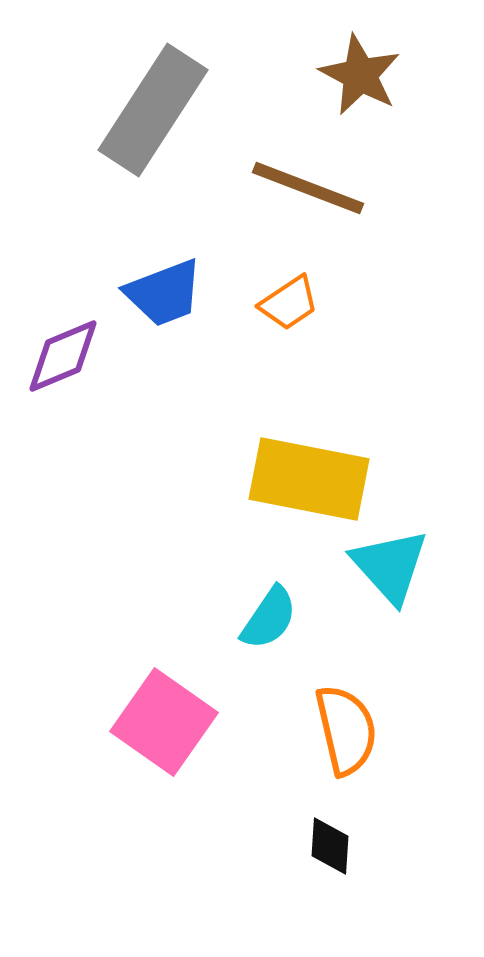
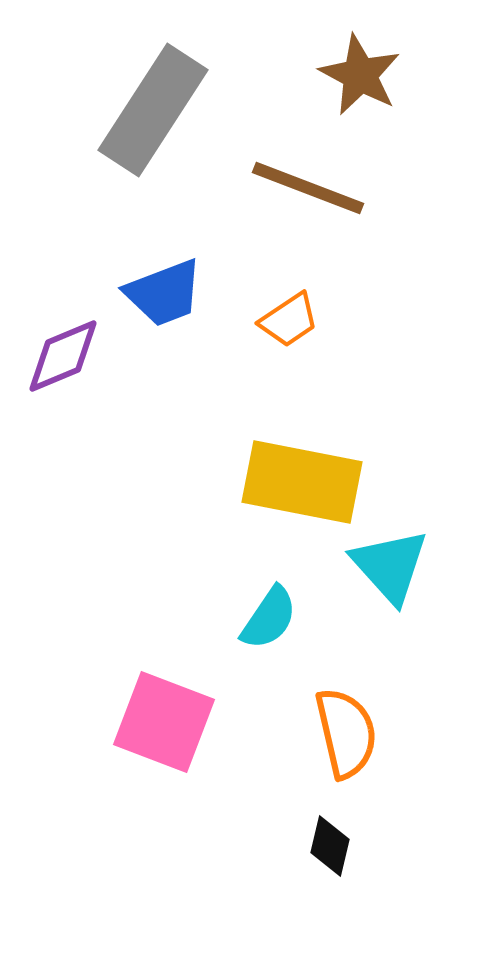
orange trapezoid: moved 17 px down
yellow rectangle: moved 7 px left, 3 px down
pink square: rotated 14 degrees counterclockwise
orange semicircle: moved 3 px down
black diamond: rotated 10 degrees clockwise
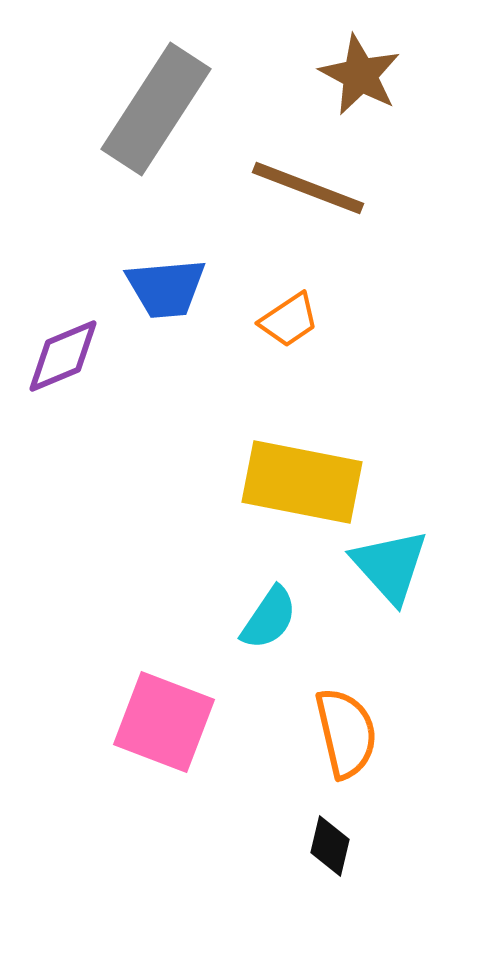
gray rectangle: moved 3 px right, 1 px up
blue trapezoid: moved 2 px right, 5 px up; rotated 16 degrees clockwise
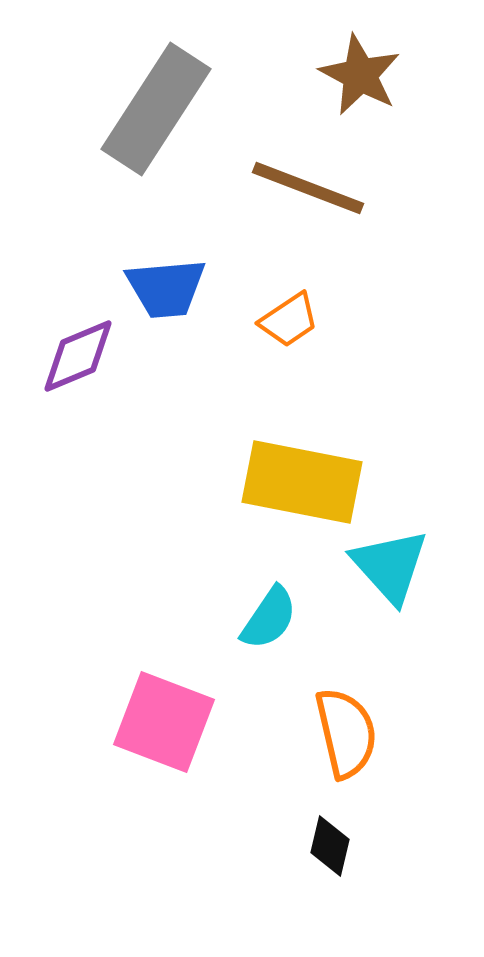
purple diamond: moved 15 px right
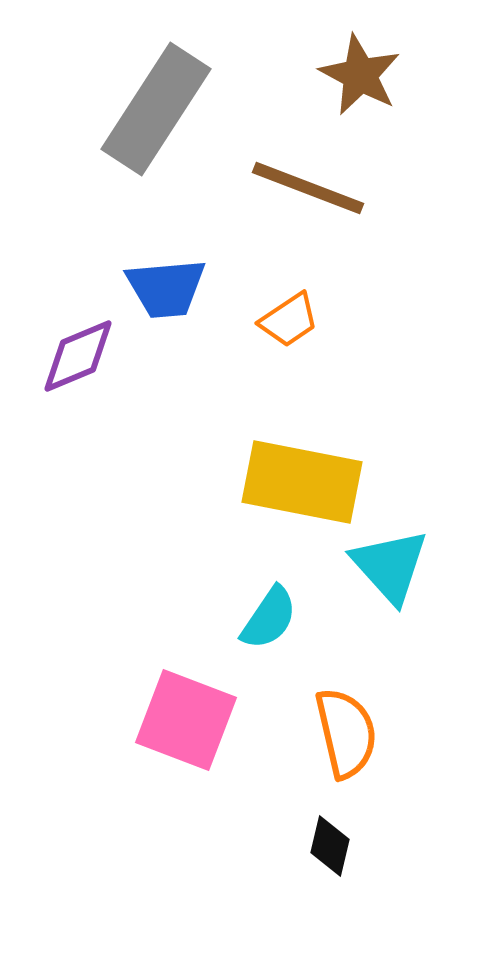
pink square: moved 22 px right, 2 px up
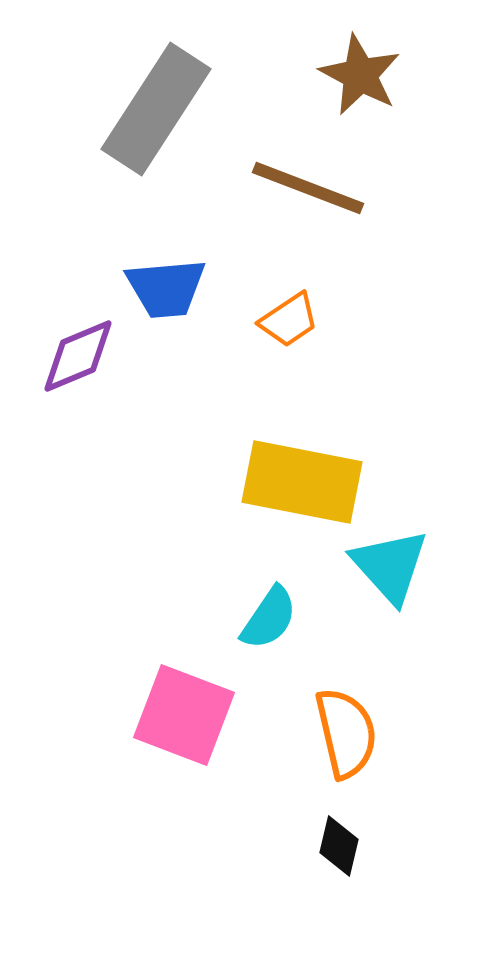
pink square: moved 2 px left, 5 px up
black diamond: moved 9 px right
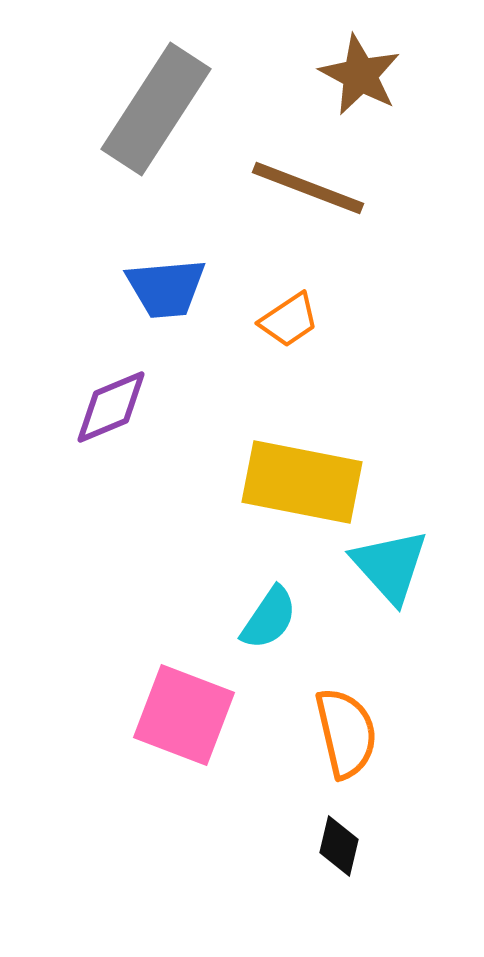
purple diamond: moved 33 px right, 51 px down
